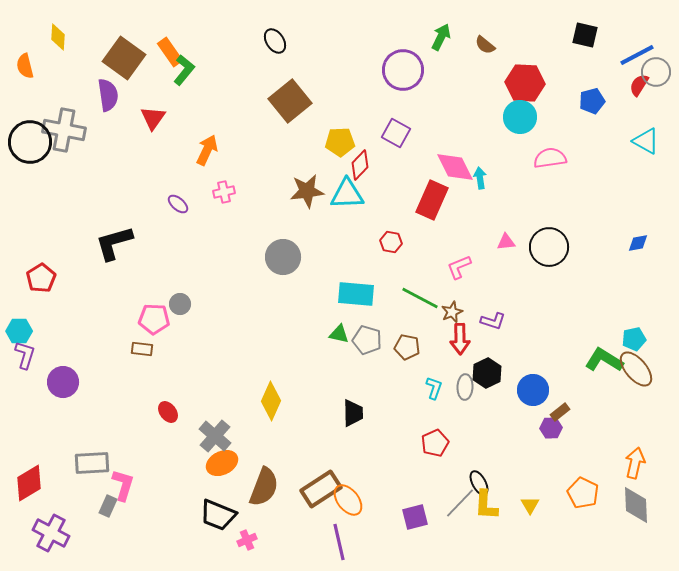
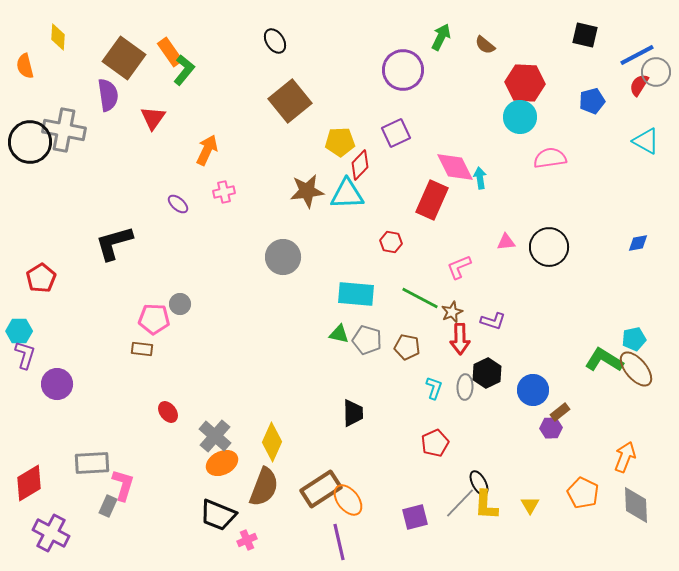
purple square at (396, 133): rotated 36 degrees clockwise
purple circle at (63, 382): moved 6 px left, 2 px down
yellow diamond at (271, 401): moved 1 px right, 41 px down
orange arrow at (635, 463): moved 10 px left, 6 px up; rotated 8 degrees clockwise
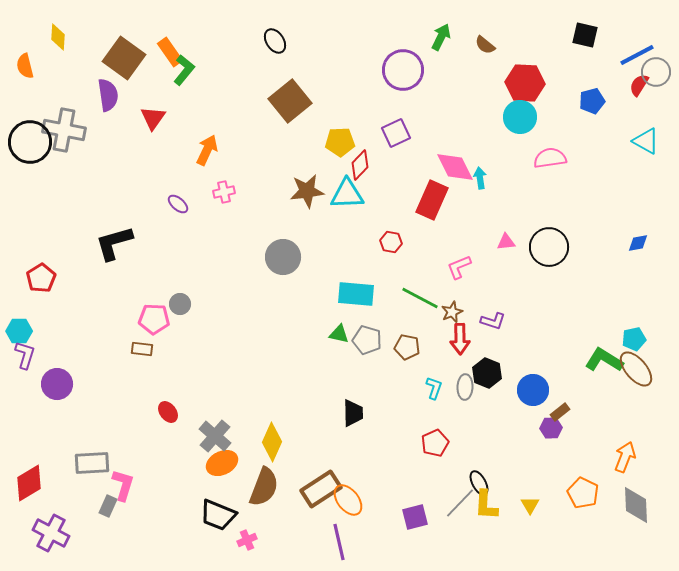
black hexagon at (487, 373): rotated 12 degrees counterclockwise
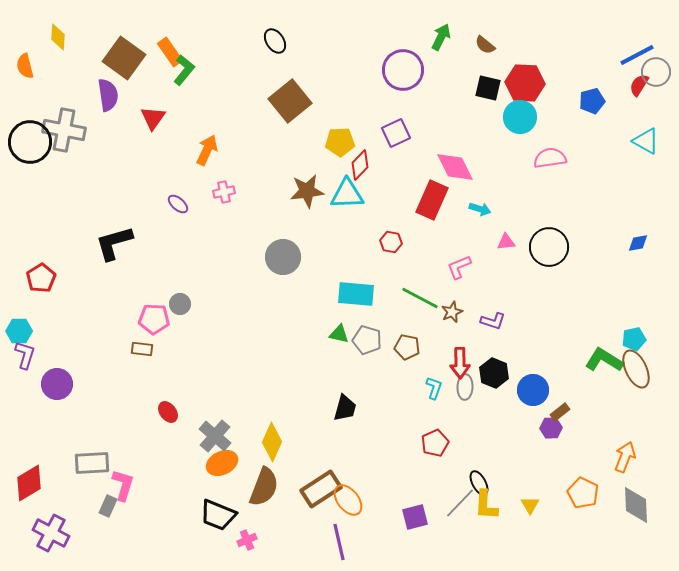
black square at (585, 35): moved 97 px left, 53 px down
cyan arrow at (480, 178): moved 31 px down; rotated 115 degrees clockwise
red arrow at (460, 339): moved 24 px down
brown ellipse at (636, 369): rotated 15 degrees clockwise
black hexagon at (487, 373): moved 7 px right
black trapezoid at (353, 413): moved 8 px left, 5 px up; rotated 16 degrees clockwise
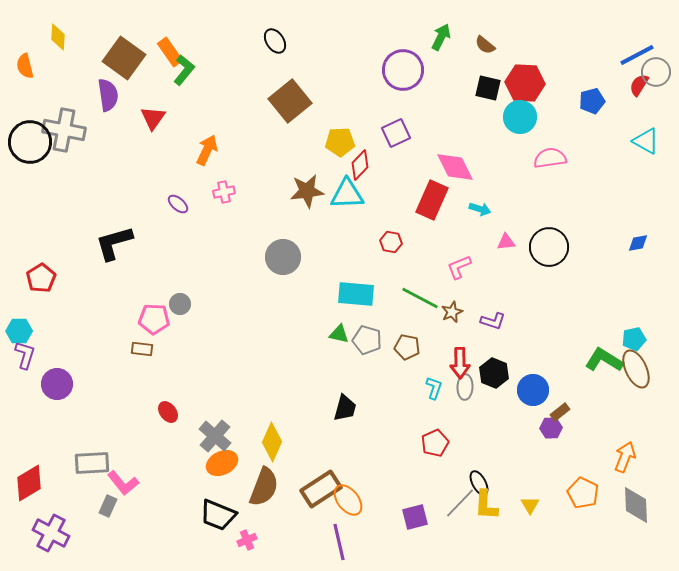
pink L-shape at (123, 485): moved 2 px up; rotated 124 degrees clockwise
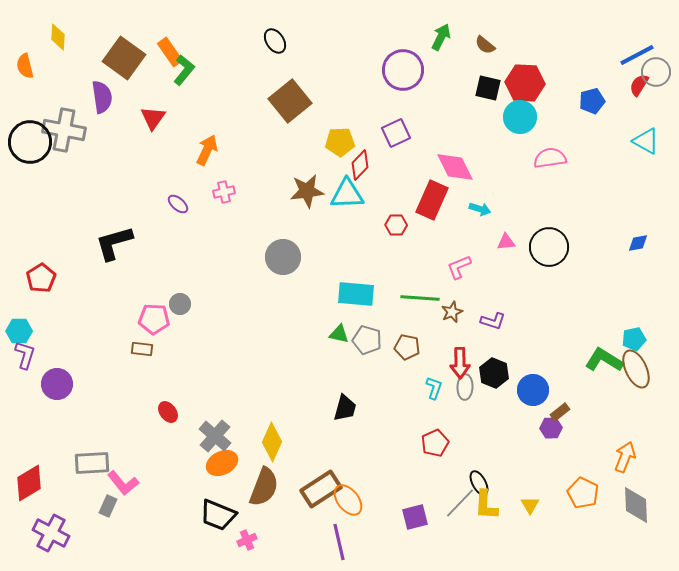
purple semicircle at (108, 95): moved 6 px left, 2 px down
red hexagon at (391, 242): moved 5 px right, 17 px up; rotated 10 degrees counterclockwise
green line at (420, 298): rotated 24 degrees counterclockwise
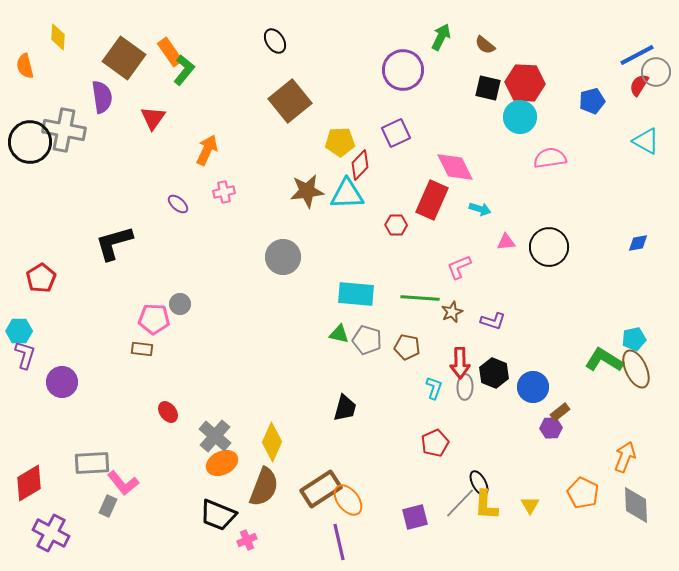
purple circle at (57, 384): moved 5 px right, 2 px up
blue circle at (533, 390): moved 3 px up
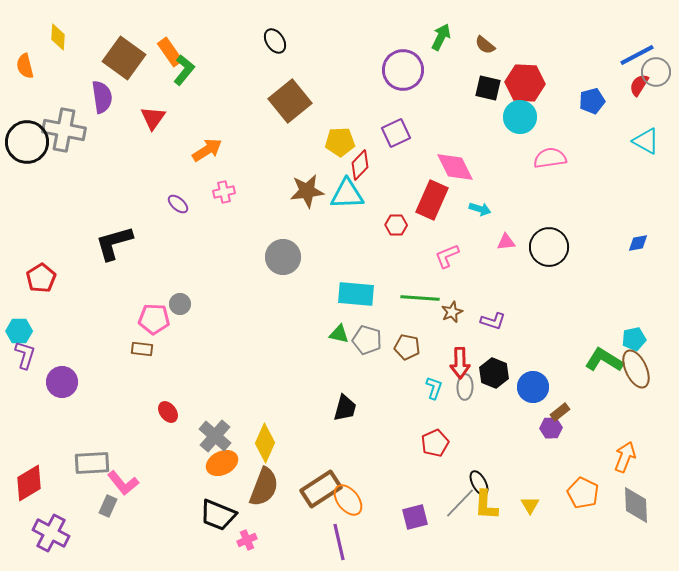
black circle at (30, 142): moved 3 px left
orange arrow at (207, 150): rotated 32 degrees clockwise
pink L-shape at (459, 267): moved 12 px left, 11 px up
yellow diamond at (272, 442): moved 7 px left, 1 px down
